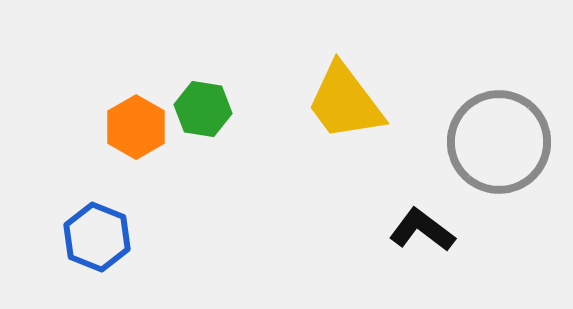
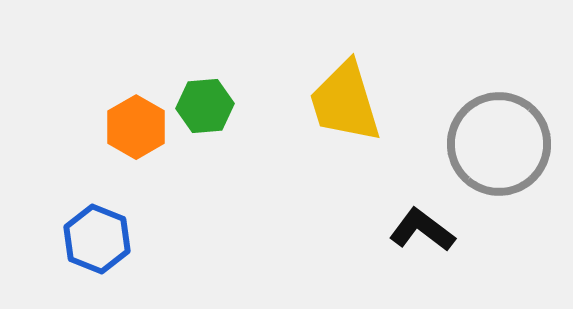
yellow trapezoid: rotated 20 degrees clockwise
green hexagon: moved 2 px right, 3 px up; rotated 14 degrees counterclockwise
gray circle: moved 2 px down
blue hexagon: moved 2 px down
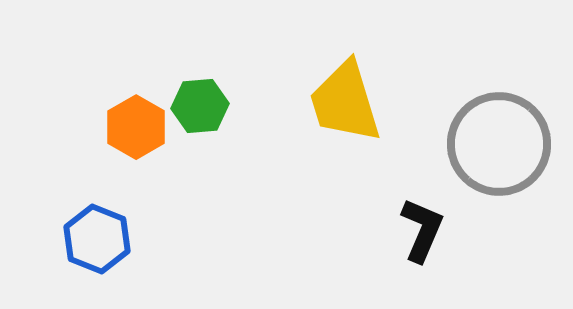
green hexagon: moved 5 px left
black L-shape: rotated 76 degrees clockwise
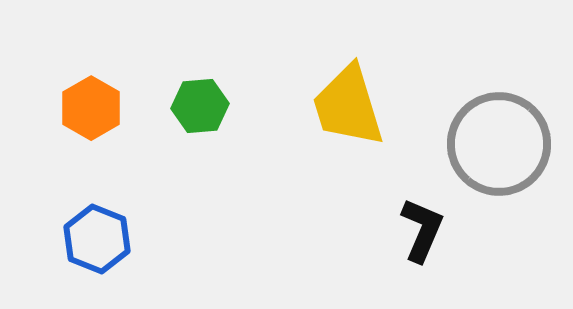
yellow trapezoid: moved 3 px right, 4 px down
orange hexagon: moved 45 px left, 19 px up
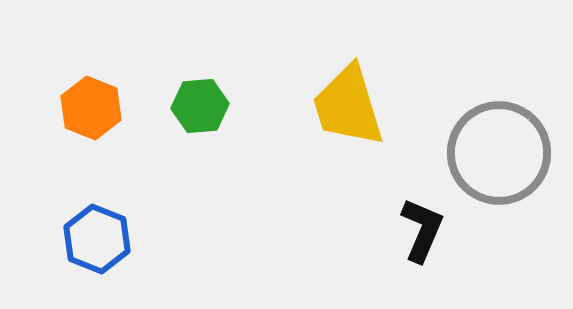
orange hexagon: rotated 8 degrees counterclockwise
gray circle: moved 9 px down
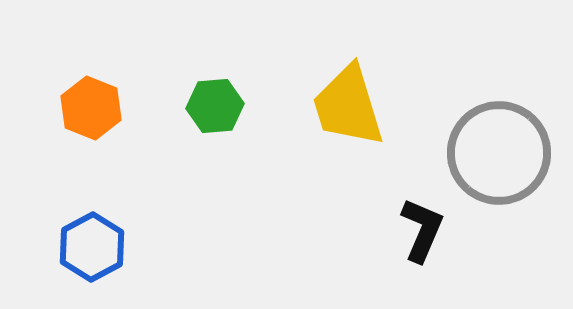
green hexagon: moved 15 px right
blue hexagon: moved 5 px left, 8 px down; rotated 10 degrees clockwise
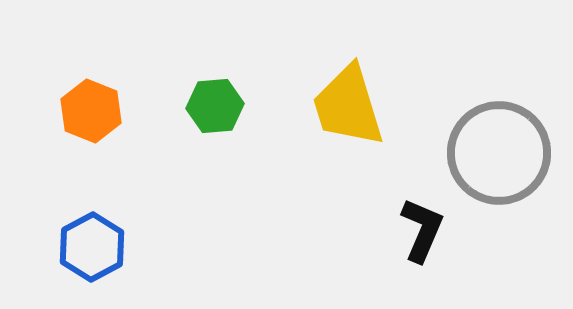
orange hexagon: moved 3 px down
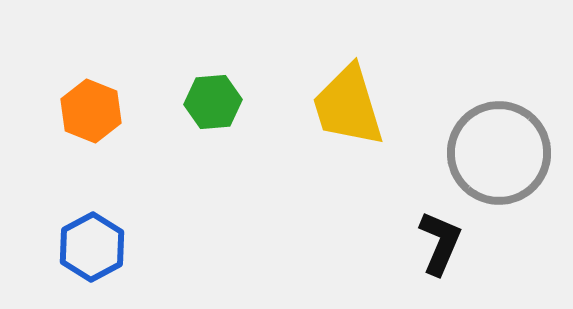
green hexagon: moved 2 px left, 4 px up
black L-shape: moved 18 px right, 13 px down
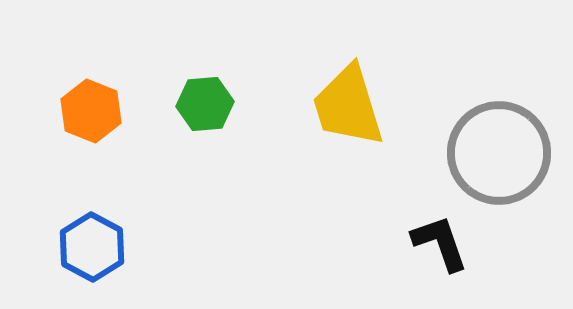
green hexagon: moved 8 px left, 2 px down
black L-shape: rotated 42 degrees counterclockwise
blue hexagon: rotated 4 degrees counterclockwise
